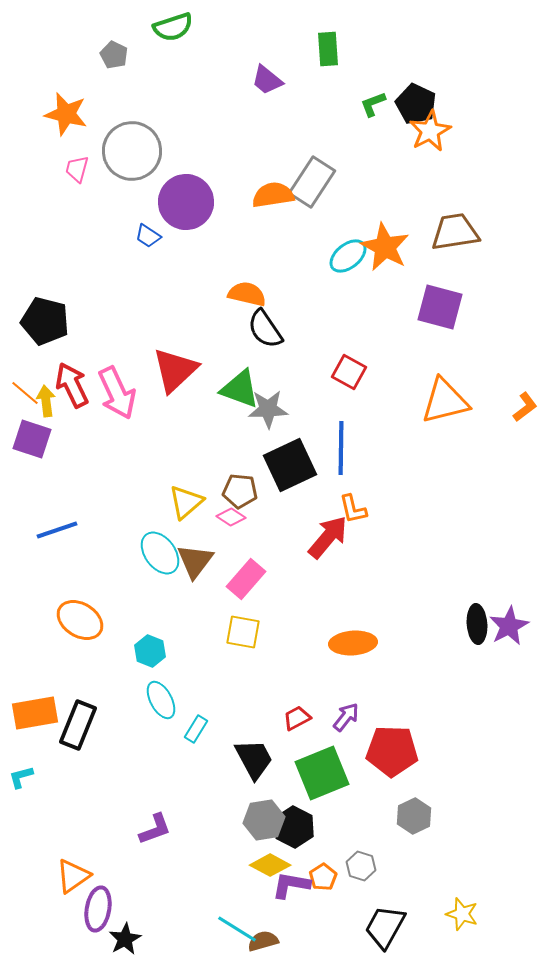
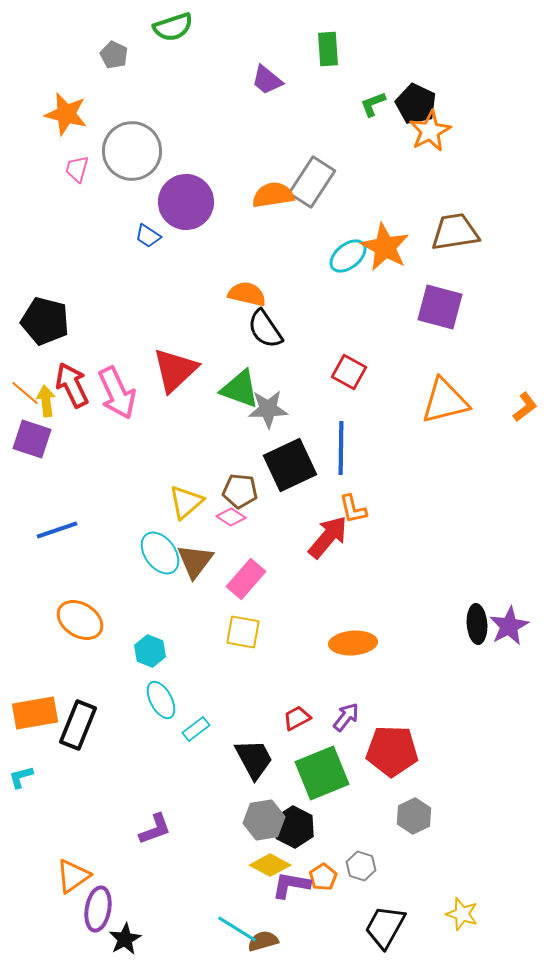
cyan rectangle at (196, 729): rotated 20 degrees clockwise
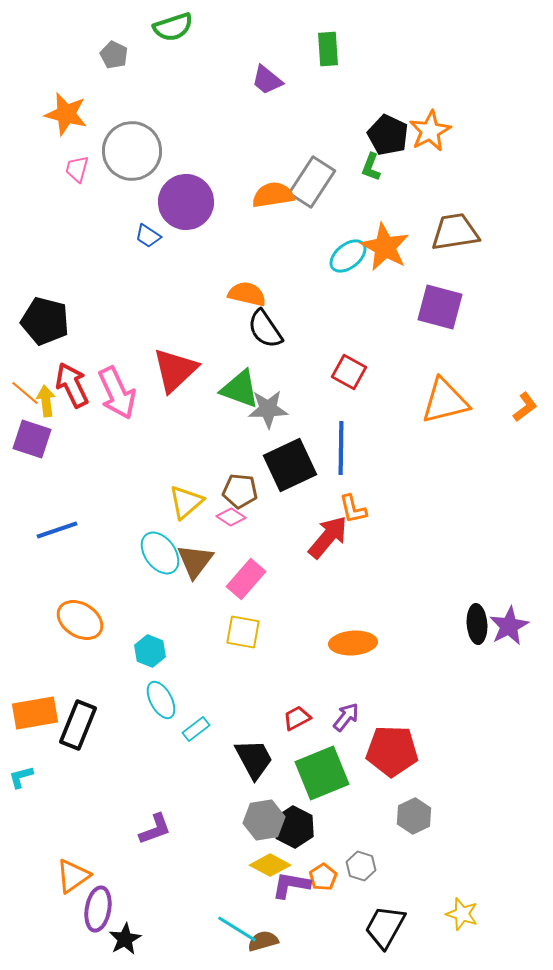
green L-shape at (373, 104): moved 2 px left, 63 px down; rotated 48 degrees counterclockwise
black pentagon at (416, 104): moved 28 px left, 31 px down
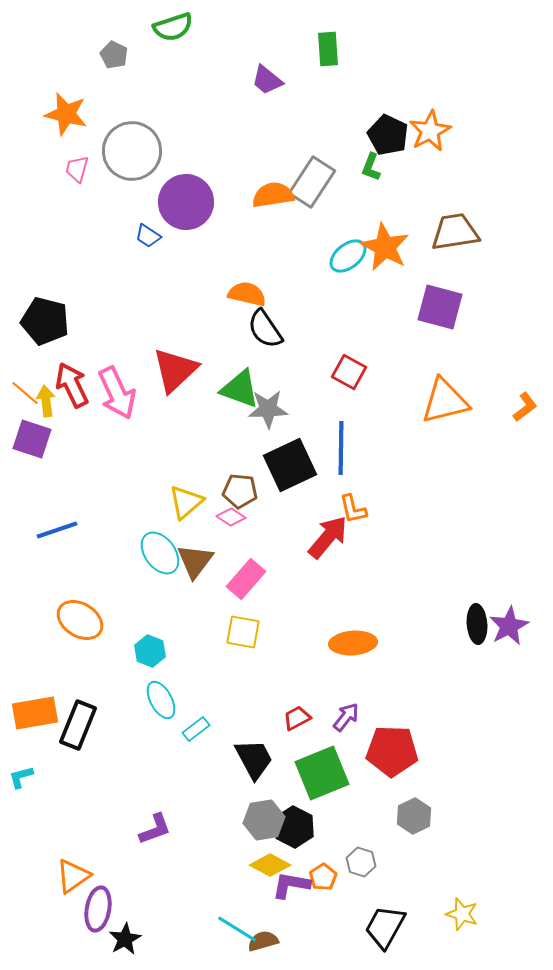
gray hexagon at (361, 866): moved 4 px up
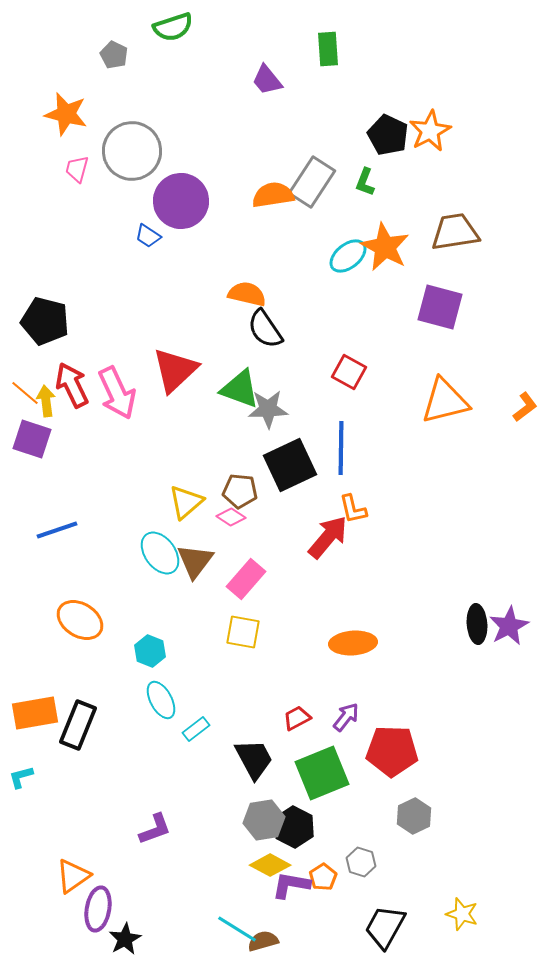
purple trapezoid at (267, 80): rotated 12 degrees clockwise
green L-shape at (371, 167): moved 6 px left, 15 px down
purple circle at (186, 202): moved 5 px left, 1 px up
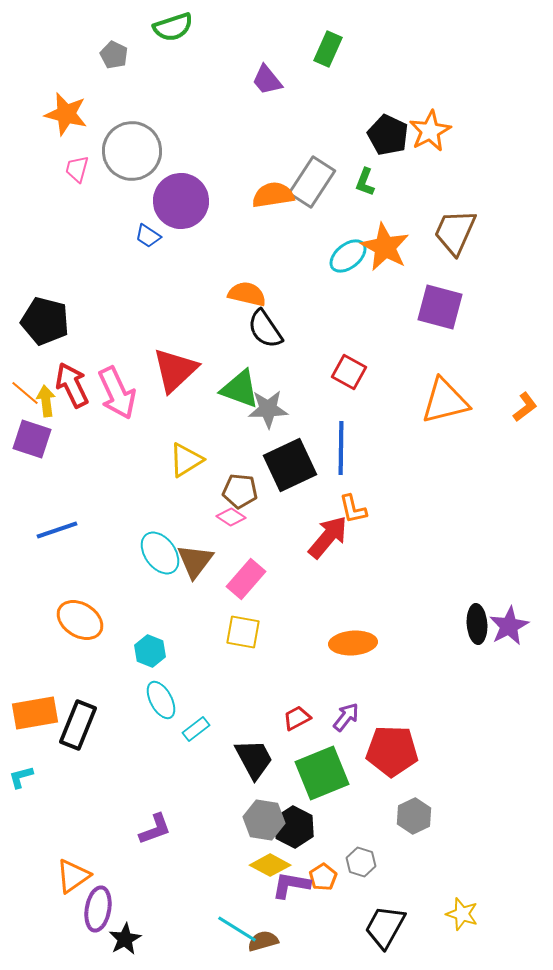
green rectangle at (328, 49): rotated 28 degrees clockwise
brown trapezoid at (455, 232): rotated 57 degrees counterclockwise
yellow triangle at (186, 502): moved 42 px up; rotated 9 degrees clockwise
gray hexagon at (264, 820): rotated 18 degrees clockwise
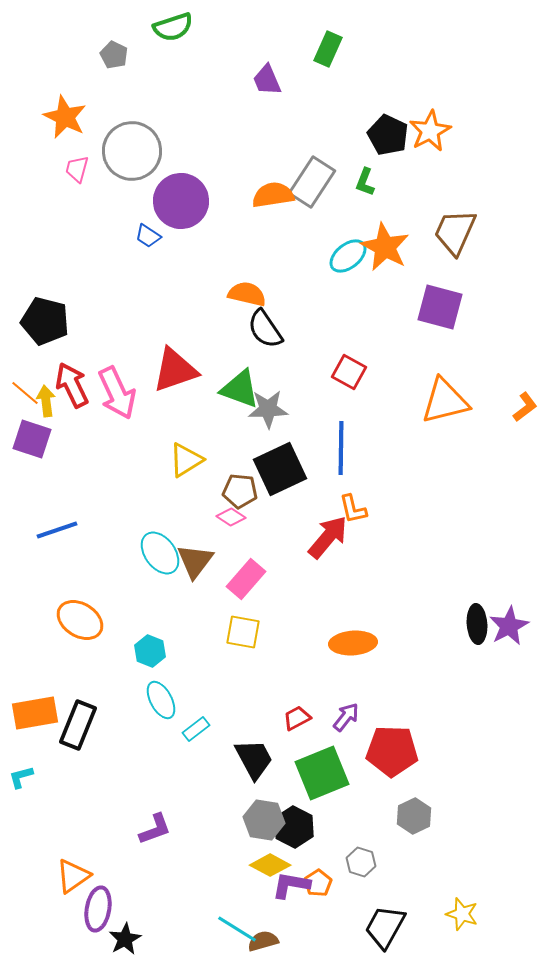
purple trapezoid at (267, 80): rotated 16 degrees clockwise
orange star at (66, 114): moved 1 px left, 3 px down; rotated 12 degrees clockwise
red triangle at (175, 370): rotated 24 degrees clockwise
black square at (290, 465): moved 10 px left, 4 px down
orange pentagon at (323, 877): moved 5 px left, 6 px down
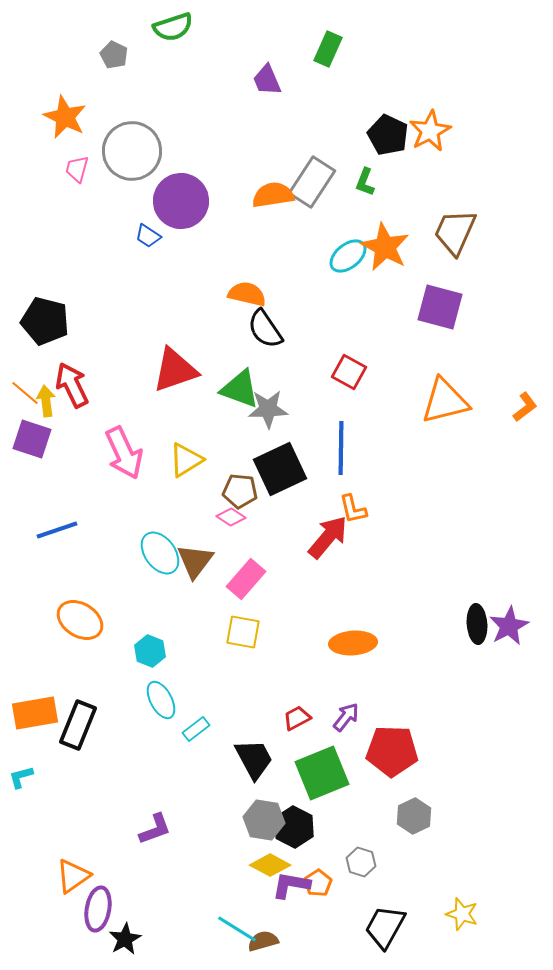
pink arrow at (117, 393): moved 7 px right, 60 px down
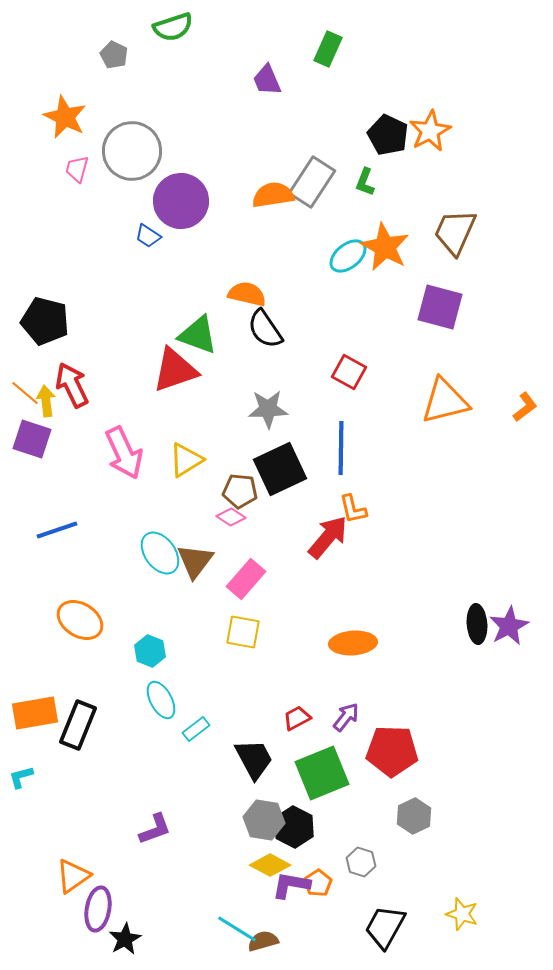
green triangle at (240, 389): moved 42 px left, 54 px up
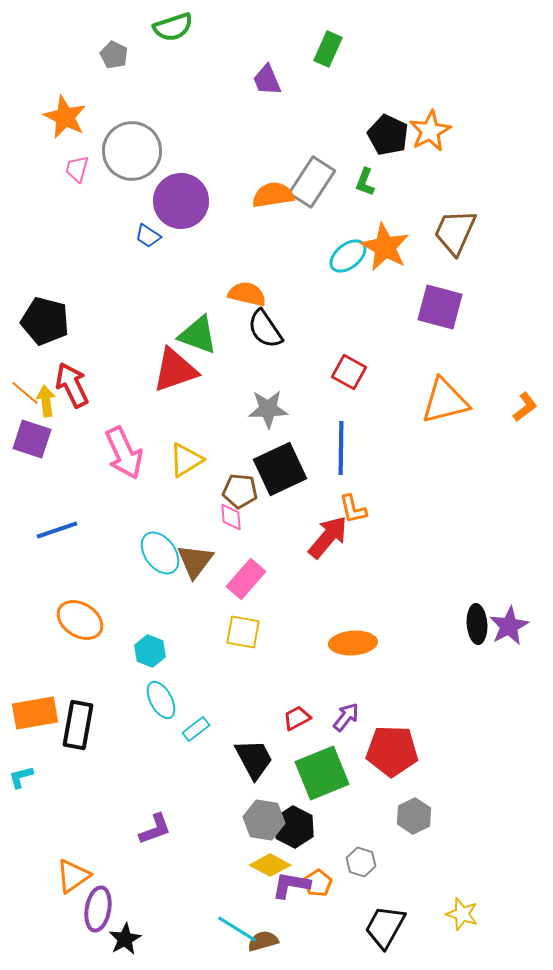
pink diamond at (231, 517): rotated 52 degrees clockwise
black rectangle at (78, 725): rotated 12 degrees counterclockwise
